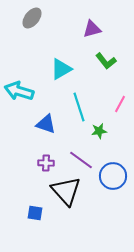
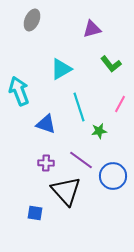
gray ellipse: moved 2 px down; rotated 15 degrees counterclockwise
green L-shape: moved 5 px right, 3 px down
cyan arrow: rotated 52 degrees clockwise
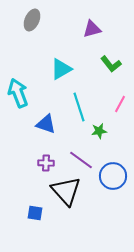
cyan arrow: moved 1 px left, 2 px down
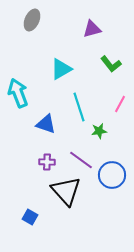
purple cross: moved 1 px right, 1 px up
blue circle: moved 1 px left, 1 px up
blue square: moved 5 px left, 4 px down; rotated 21 degrees clockwise
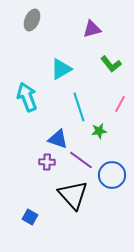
cyan arrow: moved 9 px right, 4 px down
blue triangle: moved 12 px right, 15 px down
black triangle: moved 7 px right, 4 px down
